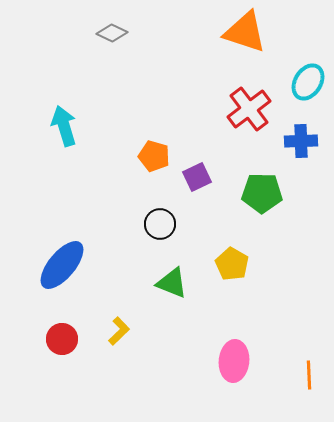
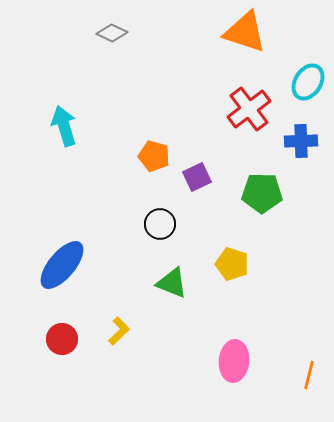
yellow pentagon: rotated 12 degrees counterclockwise
orange line: rotated 16 degrees clockwise
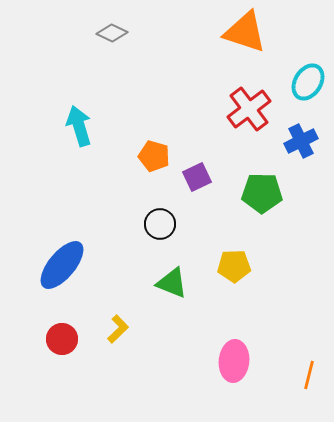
cyan arrow: moved 15 px right
blue cross: rotated 24 degrees counterclockwise
yellow pentagon: moved 2 px right, 2 px down; rotated 20 degrees counterclockwise
yellow L-shape: moved 1 px left, 2 px up
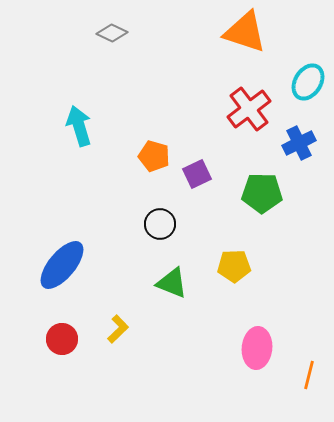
blue cross: moved 2 px left, 2 px down
purple square: moved 3 px up
pink ellipse: moved 23 px right, 13 px up
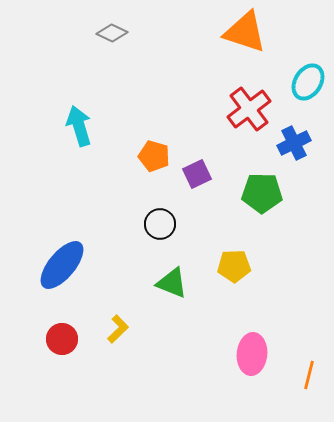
blue cross: moved 5 px left
pink ellipse: moved 5 px left, 6 px down
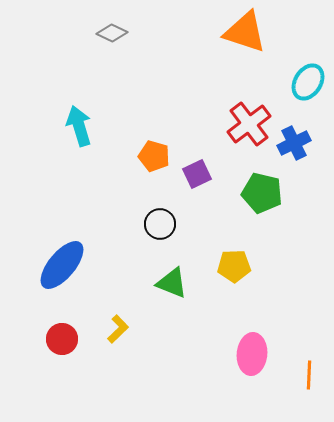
red cross: moved 15 px down
green pentagon: rotated 12 degrees clockwise
orange line: rotated 12 degrees counterclockwise
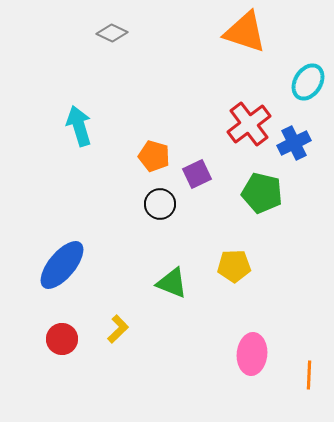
black circle: moved 20 px up
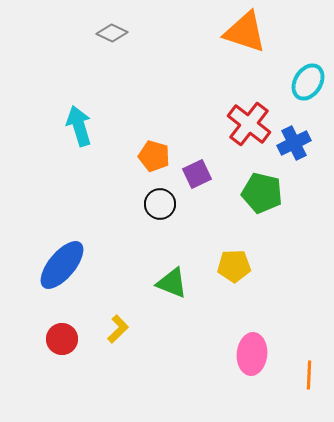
red cross: rotated 15 degrees counterclockwise
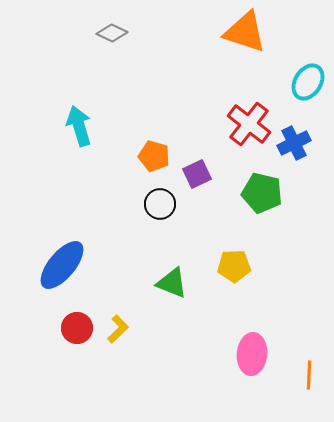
red circle: moved 15 px right, 11 px up
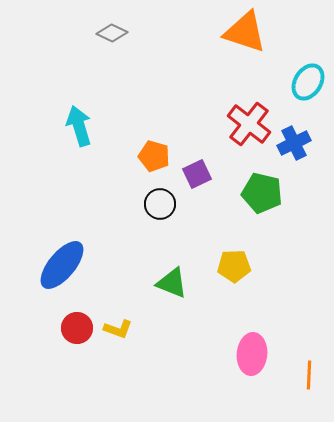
yellow L-shape: rotated 64 degrees clockwise
